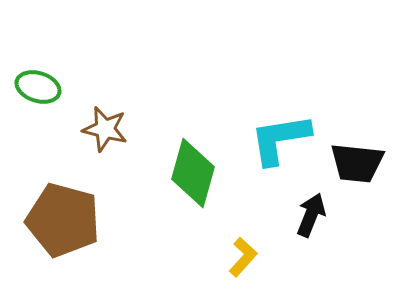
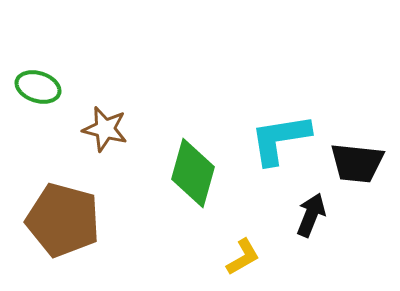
yellow L-shape: rotated 18 degrees clockwise
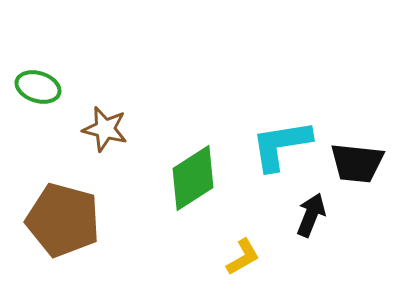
cyan L-shape: moved 1 px right, 6 px down
green diamond: moved 5 px down; rotated 42 degrees clockwise
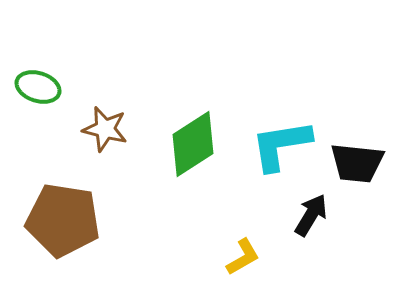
green diamond: moved 34 px up
black arrow: rotated 9 degrees clockwise
brown pentagon: rotated 6 degrees counterclockwise
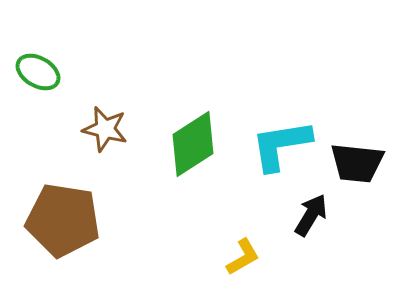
green ellipse: moved 15 px up; rotated 12 degrees clockwise
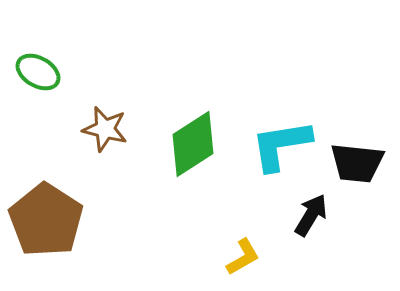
brown pentagon: moved 17 px left; rotated 24 degrees clockwise
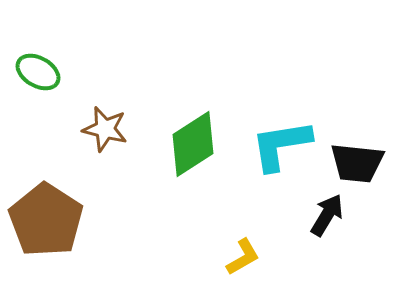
black arrow: moved 16 px right
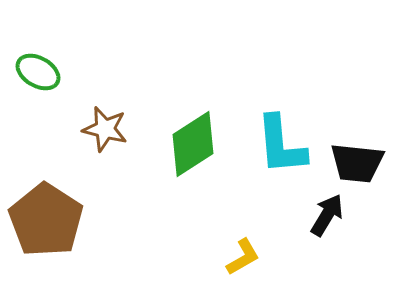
cyan L-shape: rotated 86 degrees counterclockwise
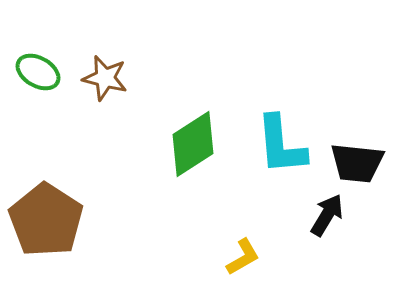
brown star: moved 51 px up
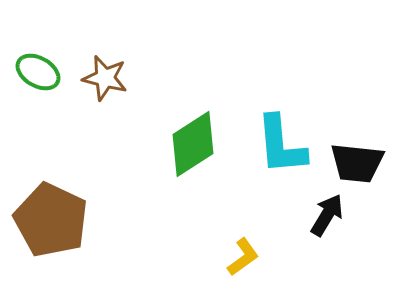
brown pentagon: moved 5 px right; rotated 8 degrees counterclockwise
yellow L-shape: rotated 6 degrees counterclockwise
